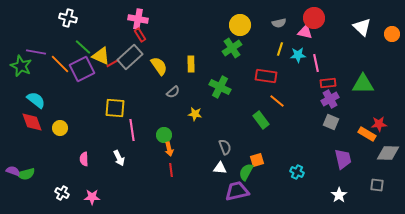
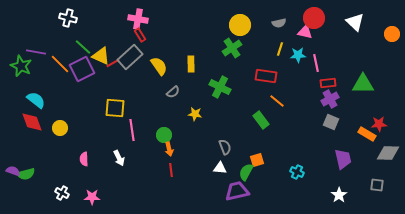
white triangle at (362, 27): moved 7 px left, 5 px up
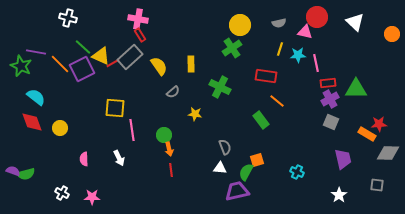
red circle at (314, 18): moved 3 px right, 1 px up
green triangle at (363, 84): moved 7 px left, 5 px down
cyan semicircle at (36, 100): moved 3 px up
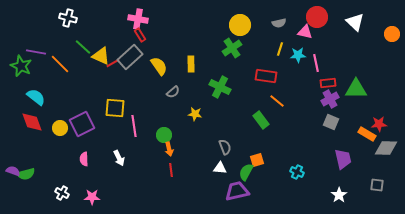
purple square at (82, 69): moved 55 px down
pink line at (132, 130): moved 2 px right, 4 px up
gray diamond at (388, 153): moved 2 px left, 5 px up
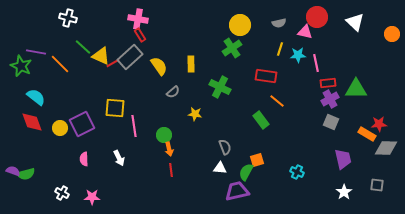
white star at (339, 195): moved 5 px right, 3 px up
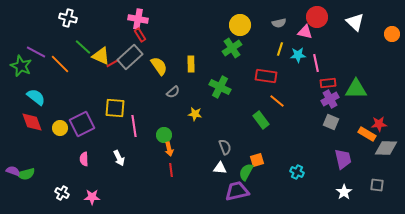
purple line at (36, 52): rotated 18 degrees clockwise
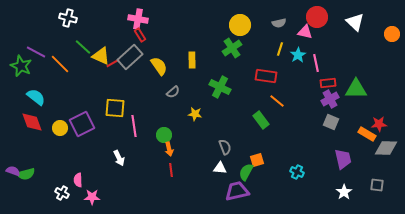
cyan star at (298, 55): rotated 28 degrees counterclockwise
yellow rectangle at (191, 64): moved 1 px right, 4 px up
pink semicircle at (84, 159): moved 6 px left, 21 px down
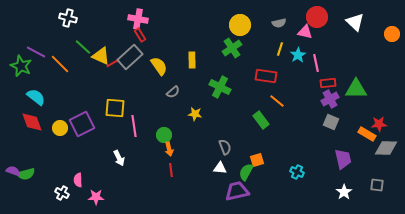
pink star at (92, 197): moved 4 px right
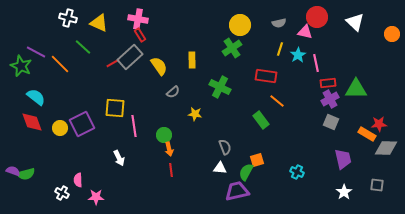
yellow triangle at (101, 56): moved 2 px left, 33 px up
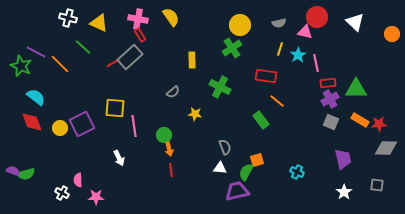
yellow semicircle at (159, 66): moved 12 px right, 49 px up
orange rectangle at (367, 134): moved 7 px left, 14 px up
